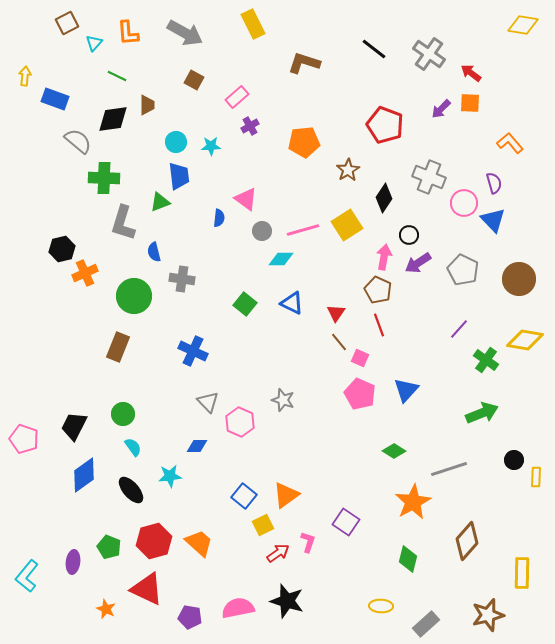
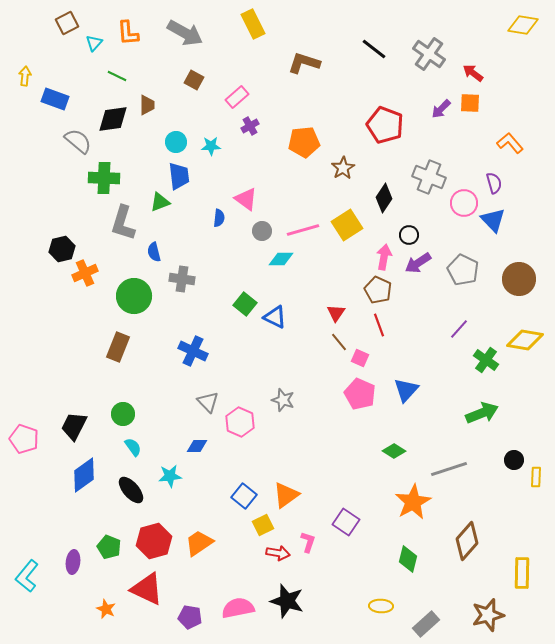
red arrow at (471, 73): moved 2 px right
brown star at (348, 170): moved 5 px left, 2 px up
blue triangle at (292, 303): moved 17 px left, 14 px down
orange trapezoid at (199, 543): rotated 76 degrees counterclockwise
red arrow at (278, 553): rotated 45 degrees clockwise
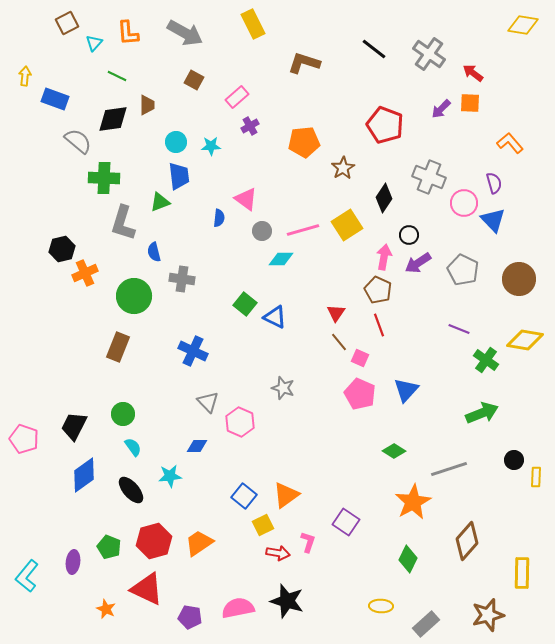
purple line at (459, 329): rotated 70 degrees clockwise
gray star at (283, 400): moved 12 px up
green diamond at (408, 559): rotated 12 degrees clockwise
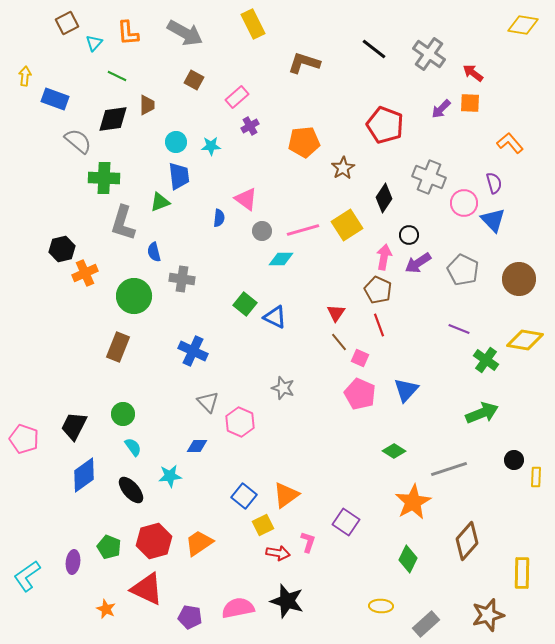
cyan L-shape at (27, 576): rotated 16 degrees clockwise
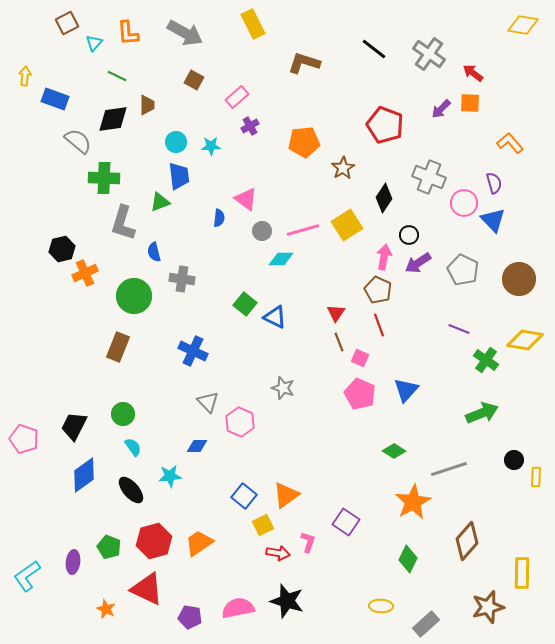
brown line at (339, 342): rotated 18 degrees clockwise
brown star at (488, 615): moved 8 px up
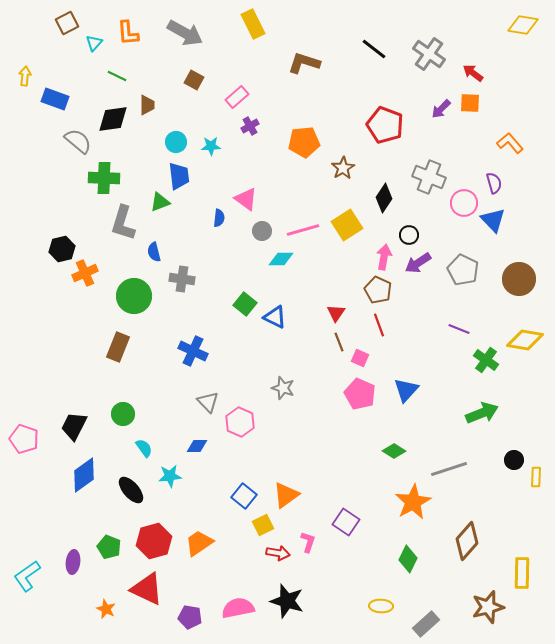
cyan semicircle at (133, 447): moved 11 px right, 1 px down
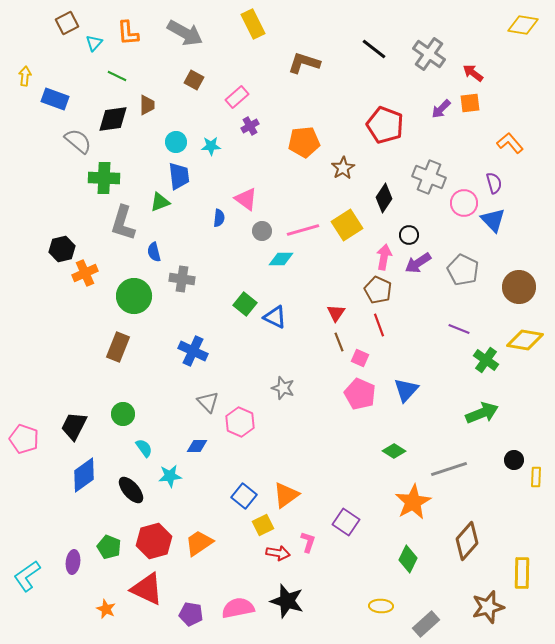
orange square at (470, 103): rotated 10 degrees counterclockwise
brown circle at (519, 279): moved 8 px down
purple pentagon at (190, 617): moved 1 px right, 3 px up
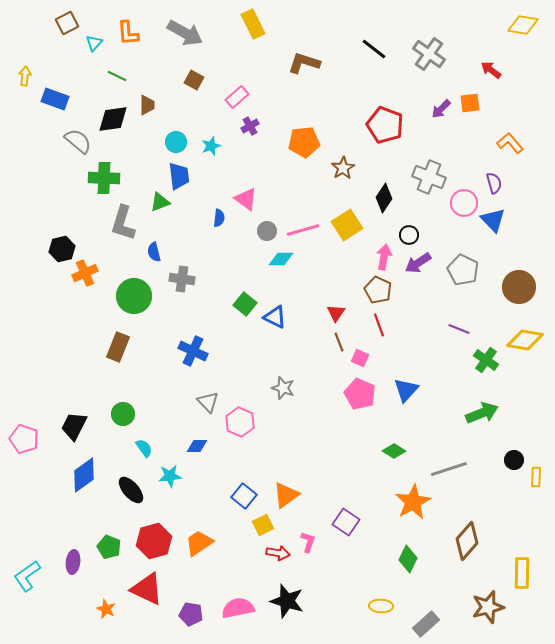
red arrow at (473, 73): moved 18 px right, 3 px up
cyan star at (211, 146): rotated 18 degrees counterclockwise
gray circle at (262, 231): moved 5 px right
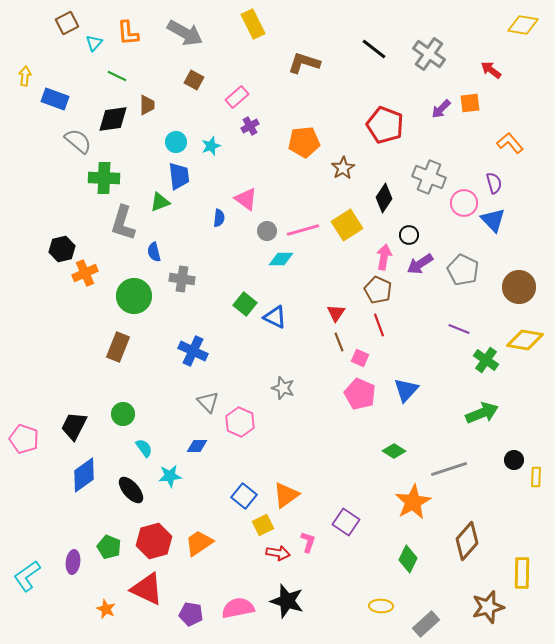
purple arrow at (418, 263): moved 2 px right, 1 px down
